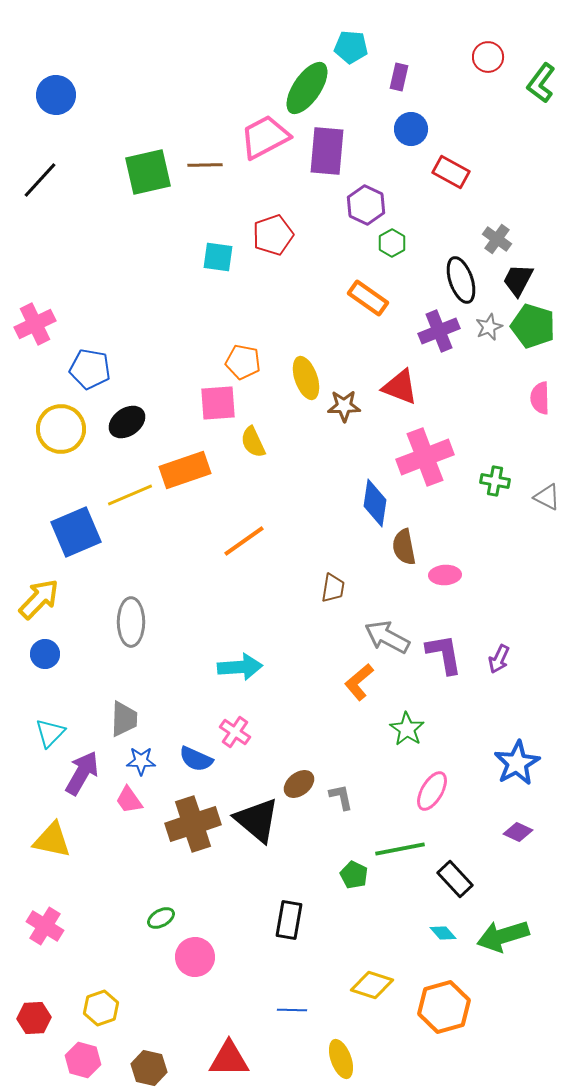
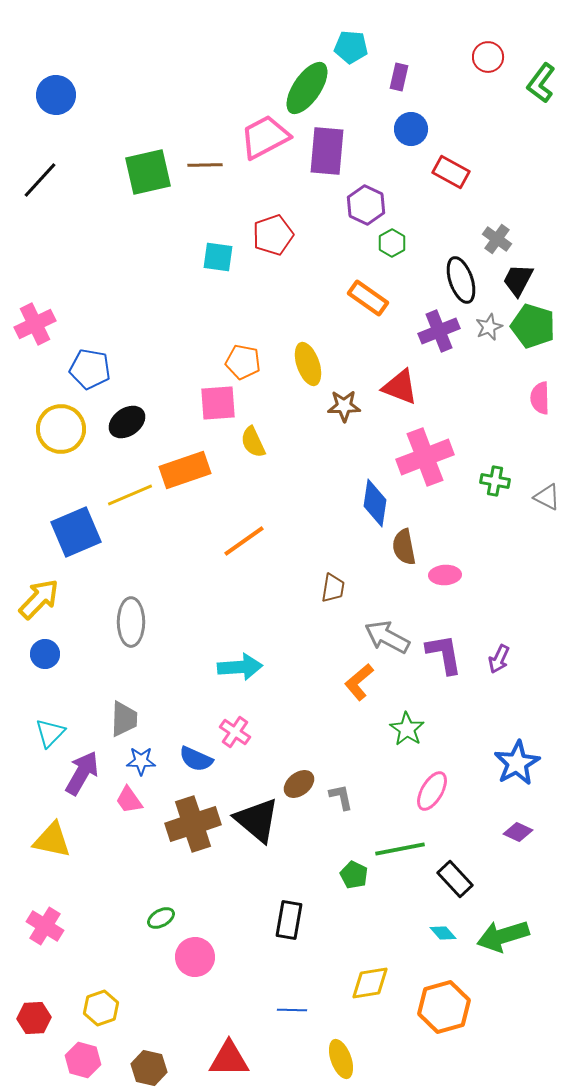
yellow ellipse at (306, 378): moved 2 px right, 14 px up
yellow diamond at (372, 985): moved 2 px left, 2 px up; rotated 27 degrees counterclockwise
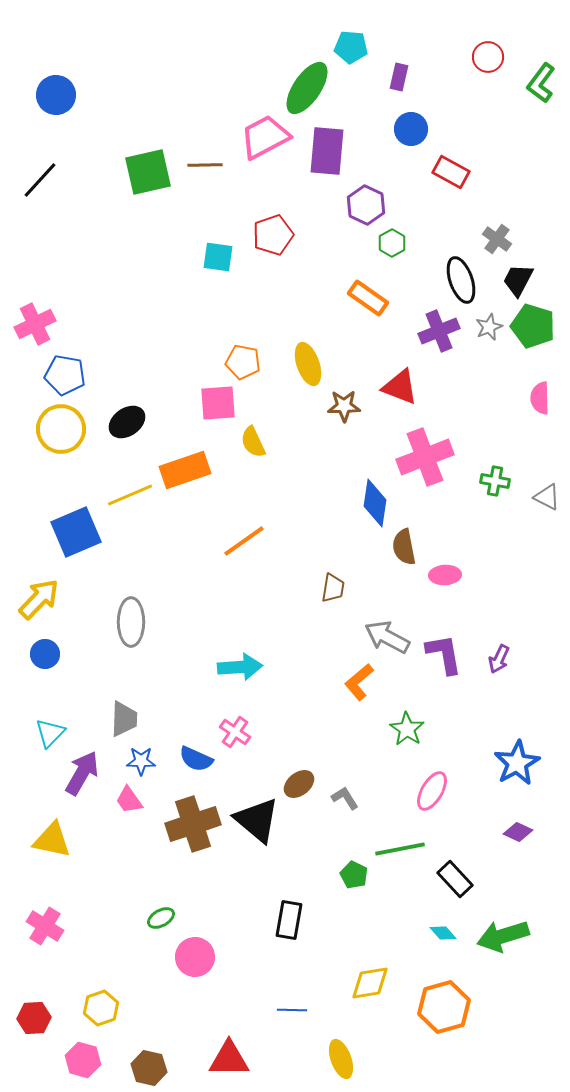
blue pentagon at (90, 369): moved 25 px left, 6 px down
gray L-shape at (341, 797): moved 4 px right, 1 px down; rotated 20 degrees counterclockwise
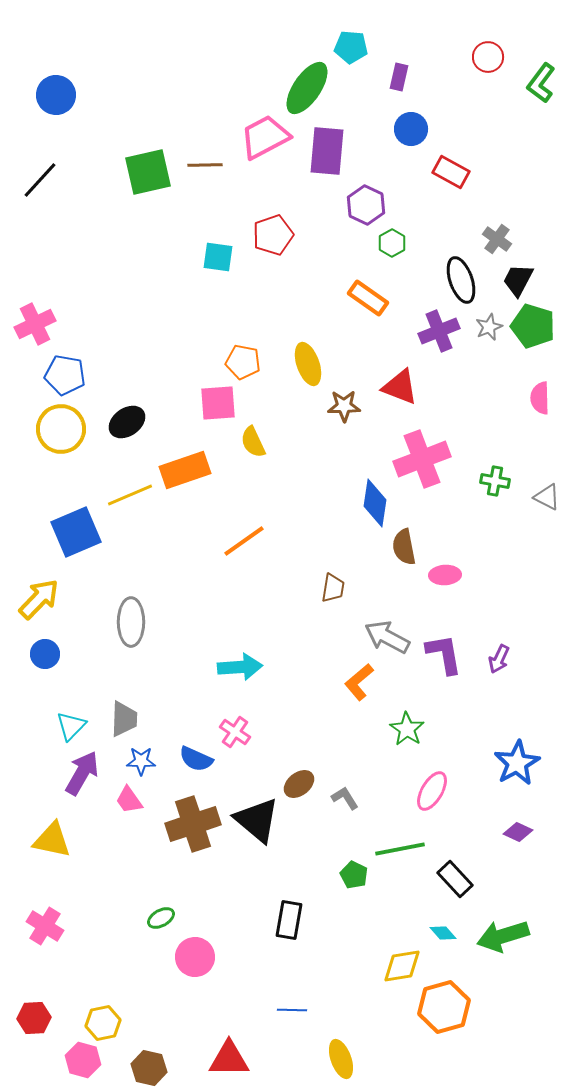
pink cross at (425, 457): moved 3 px left, 2 px down
cyan triangle at (50, 733): moved 21 px right, 7 px up
yellow diamond at (370, 983): moved 32 px right, 17 px up
yellow hexagon at (101, 1008): moved 2 px right, 15 px down; rotated 8 degrees clockwise
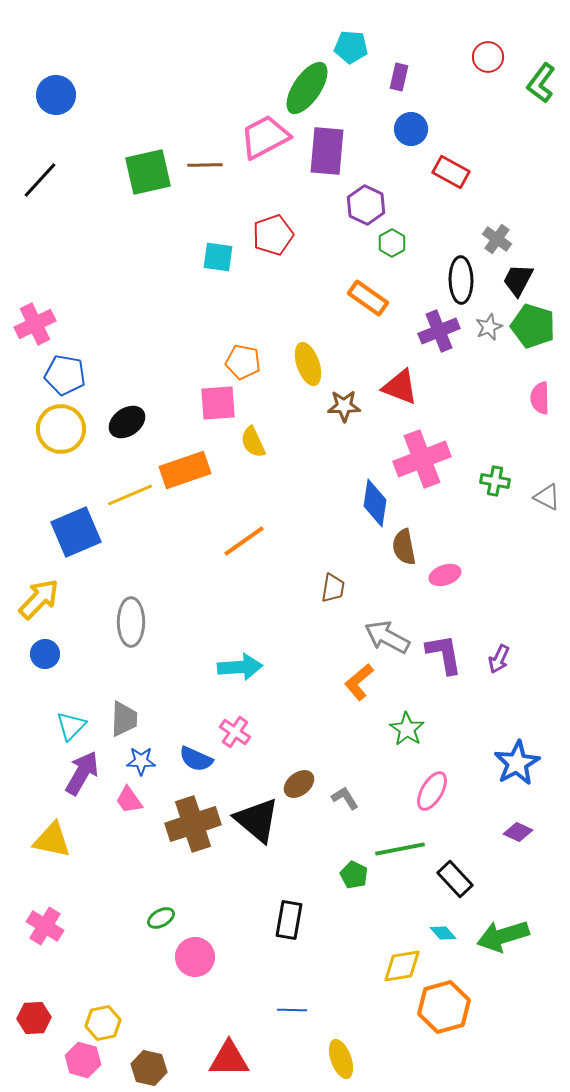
black ellipse at (461, 280): rotated 18 degrees clockwise
pink ellipse at (445, 575): rotated 16 degrees counterclockwise
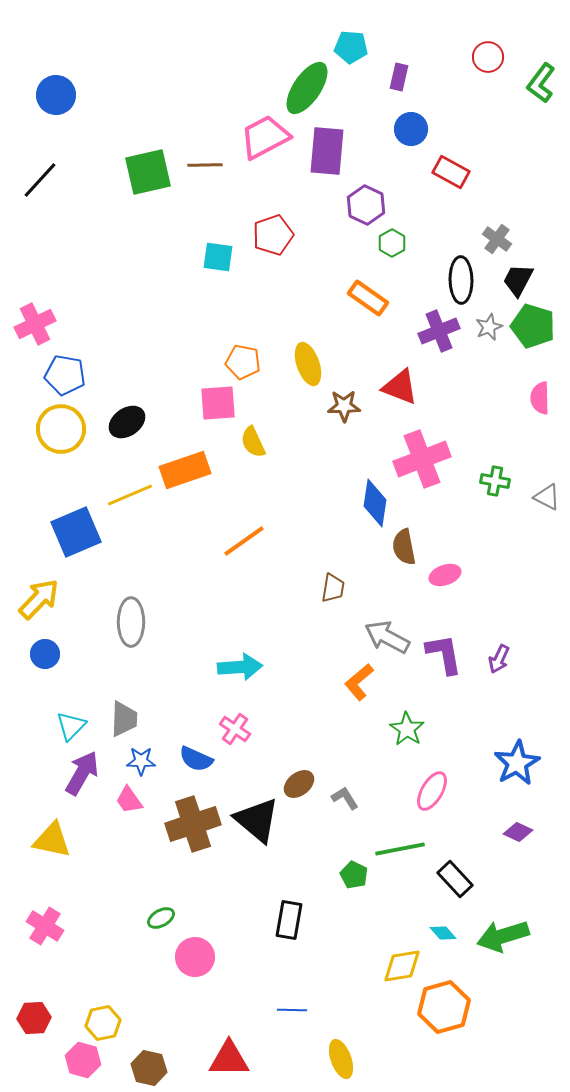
pink cross at (235, 732): moved 3 px up
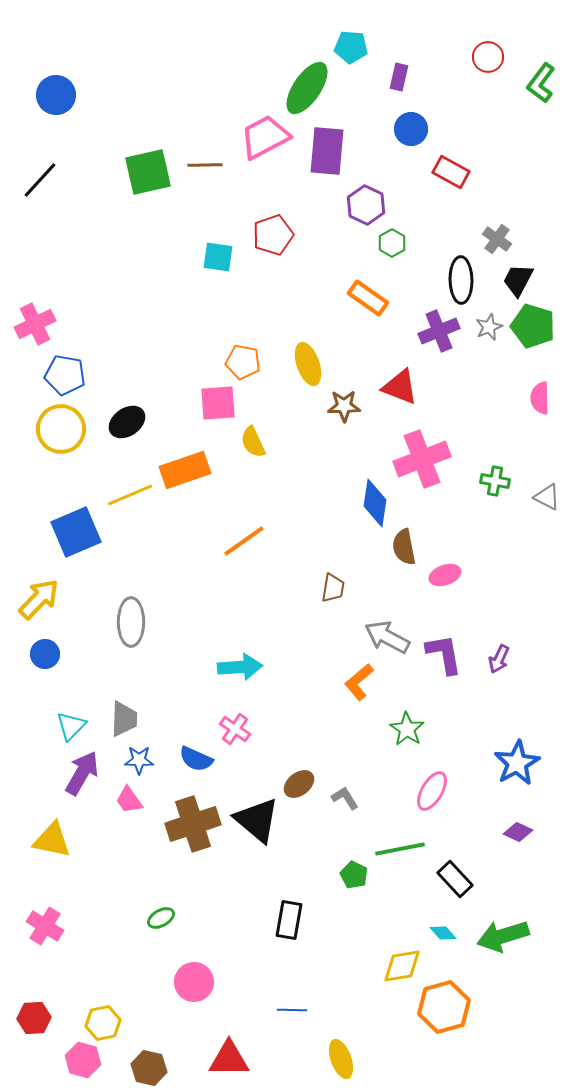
blue star at (141, 761): moved 2 px left, 1 px up
pink circle at (195, 957): moved 1 px left, 25 px down
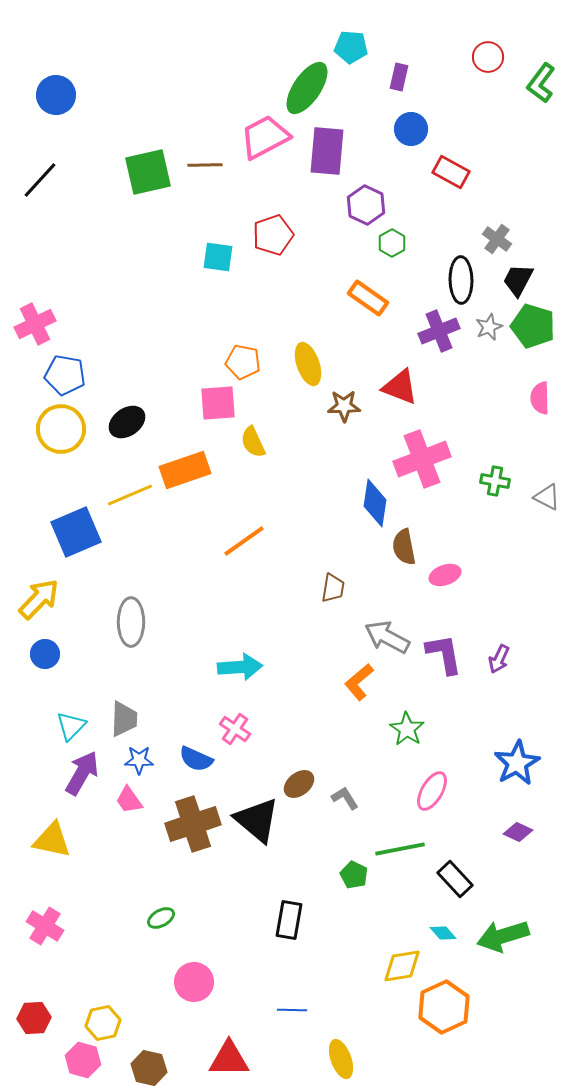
orange hexagon at (444, 1007): rotated 9 degrees counterclockwise
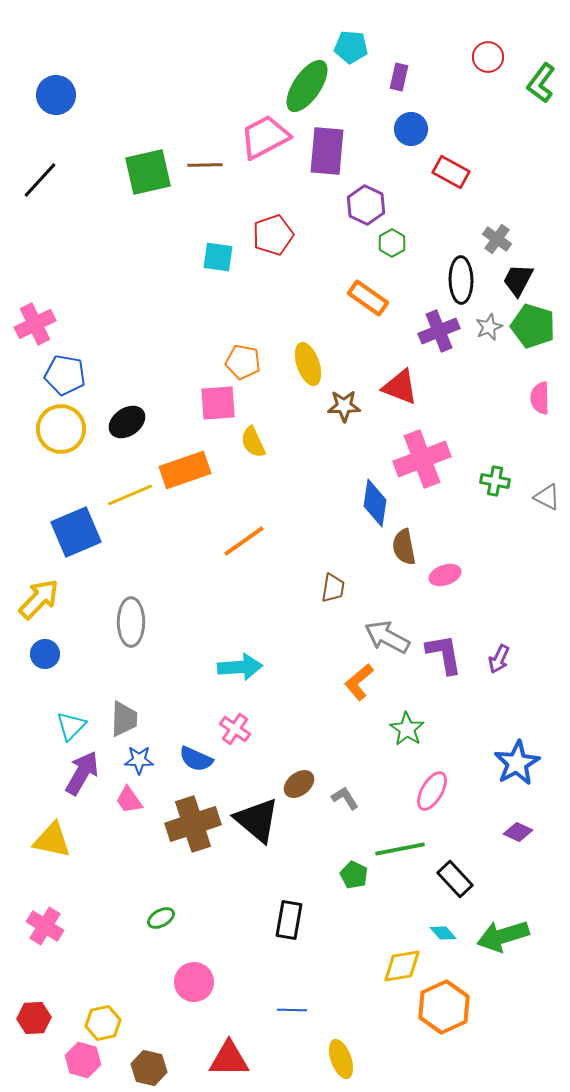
green ellipse at (307, 88): moved 2 px up
